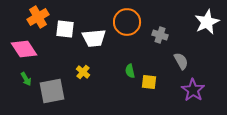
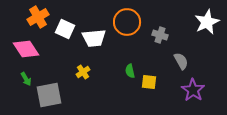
white square: rotated 18 degrees clockwise
pink diamond: moved 2 px right
yellow cross: rotated 16 degrees clockwise
gray square: moved 3 px left, 4 px down
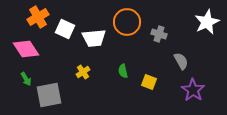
gray cross: moved 1 px left, 1 px up
green semicircle: moved 7 px left
yellow square: rotated 14 degrees clockwise
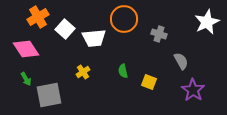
orange circle: moved 3 px left, 3 px up
white square: rotated 18 degrees clockwise
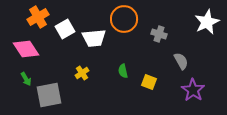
white square: rotated 18 degrees clockwise
yellow cross: moved 1 px left, 1 px down
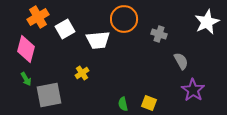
white trapezoid: moved 4 px right, 2 px down
pink diamond: rotated 48 degrees clockwise
green semicircle: moved 33 px down
yellow square: moved 21 px down
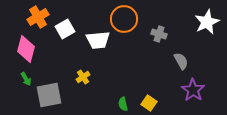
yellow cross: moved 1 px right, 4 px down
yellow square: rotated 14 degrees clockwise
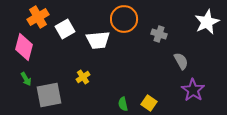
pink diamond: moved 2 px left, 2 px up
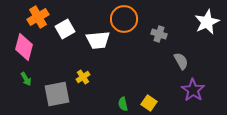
gray square: moved 8 px right, 1 px up
